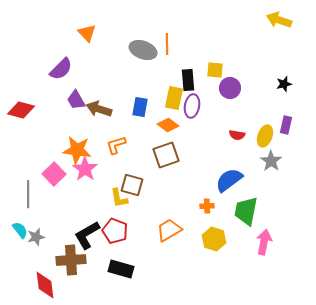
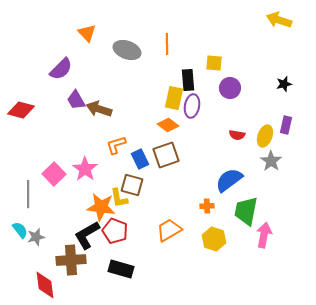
gray ellipse at (143, 50): moved 16 px left
yellow square at (215, 70): moved 1 px left, 7 px up
blue rectangle at (140, 107): moved 52 px down; rotated 36 degrees counterclockwise
orange star at (77, 150): moved 24 px right, 57 px down
pink arrow at (264, 242): moved 7 px up
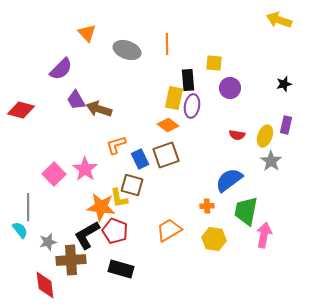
gray line at (28, 194): moved 13 px down
gray star at (36, 237): moved 12 px right, 5 px down
yellow hexagon at (214, 239): rotated 10 degrees counterclockwise
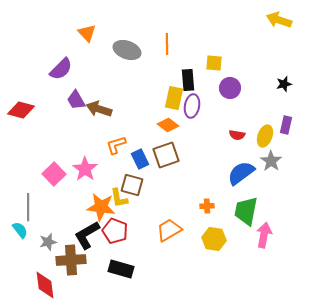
blue semicircle at (229, 180): moved 12 px right, 7 px up
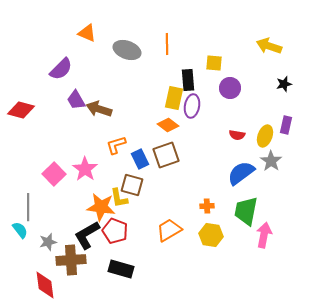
yellow arrow at (279, 20): moved 10 px left, 26 px down
orange triangle at (87, 33): rotated 24 degrees counterclockwise
yellow hexagon at (214, 239): moved 3 px left, 4 px up
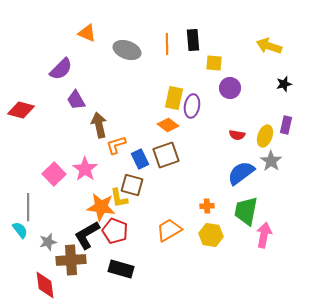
black rectangle at (188, 80): moved 5 px right, 40 px up
brown arrow at (99, 109): moved 16 px down; rotated 60 degrees clockwise
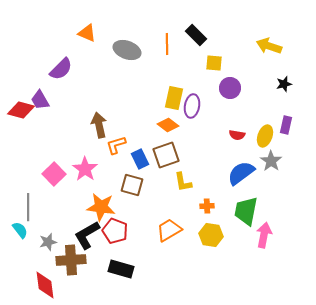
black rectangle at (193, 40): moved 3 px right, 5 px up; rotated 40 degrees counterclockwise
purple trapezoid at (76, 100): moved 36 px left
yellow L-shape at (119, 198): moved 64 px right, 16 px up
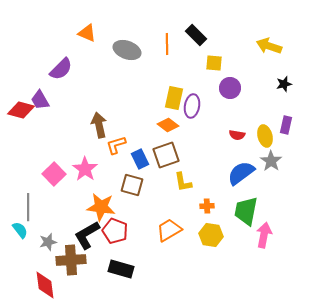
yellow ellipse at (265, 136): rotated 35 degrees counterclockwise
